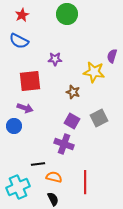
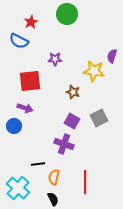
red star: moved 9 px right, 7 px down
yellow star: moved 1 px up
orange semicircle: rotated 91 degrees counterclockwise
cyan cross: moved 1 px down; rotated 25 degrees counterclockwise
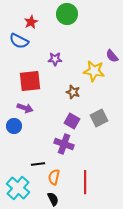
purple semicircle: rotated 56 degrees counterclockwise
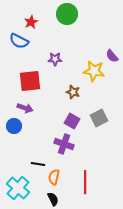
black line: rotated 16 degrees clockwise
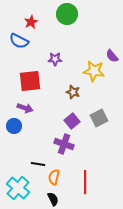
purple square: rotated 21 degrees clockwise
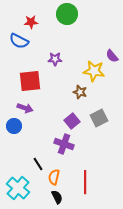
red star: rotated 24 degrees clockwise
brown star: moved 7 px right
black line: rotated 48 degrees clockwise
black semicircle: moved 4 px right, 2 px up
